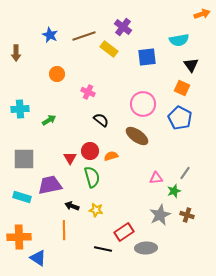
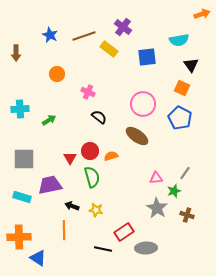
black semicircle: moved 2 px left, 3 px up
gray star: moved 3 px left, 7 px up; rotated 15 degrees counterclockwise
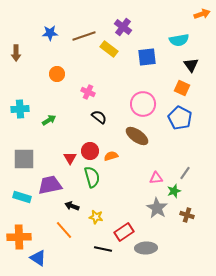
blue star: moved 2 px up; rotated 28 degrees counterclockwise
yellow star: moved 7 px down
orange line: rotated 42 degrees counterclockwise
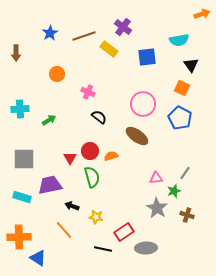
blue star: rotated 28 degrees counterclockwise
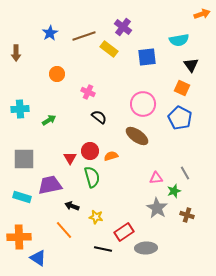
gray line: rotated 64 degrees counterclockwise
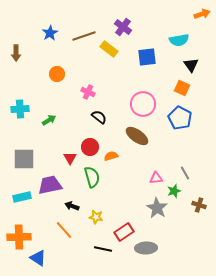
red circle: moved 4 px up
cyan rectangle: rotated 30 degrees counterclockwise
brown cross: moved 12 px right, 10 px up
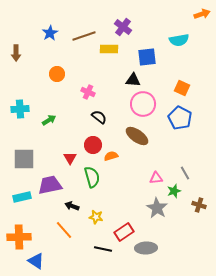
yellow rectangle: rotated 36 degrees counterclockwise
black triangle: moved 58 px left, 15 px down; rotated 49 degrees counterclockwise
red circle: moved 3 px right, 2 px up
blue triangle: moved 2 px left, 3 px down
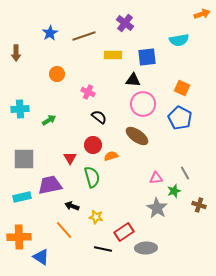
purple cross: moved 2 px right, 4 px up
yellow rectangle: moved 4 px right, 6 px down
blue triangle: moved 5 px right, 4 px up
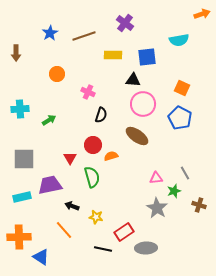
black semicircle: moved 2 px right, 2 px up; rotated 70 degrees clockwise
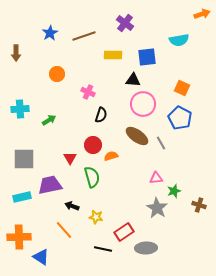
gray line: moved 24 px left, 30 px up
